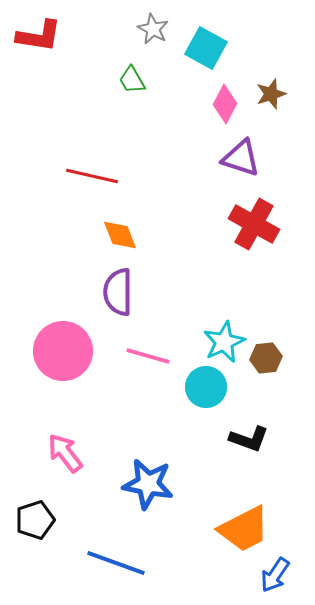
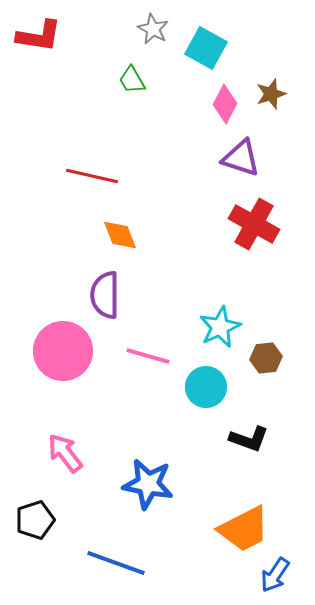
purple semicircle: moved 13 px left, 3 px down
cyan star: moved 4 px left, 15 px up
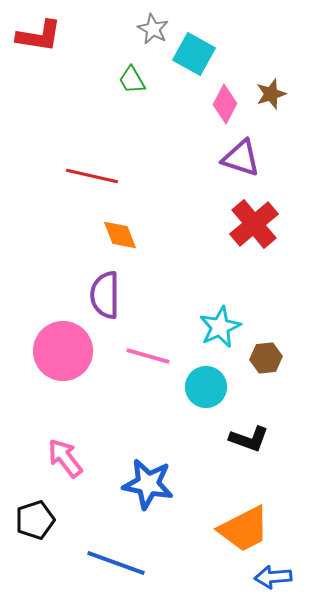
cyan square: moved 12 px left, 6 px down
red cross: rotated 21 degrees clockwise
pink arrow: moved 5 px down
blue arrow: moved 2 px left, 2 px down; rotated 51 degrees clockwise
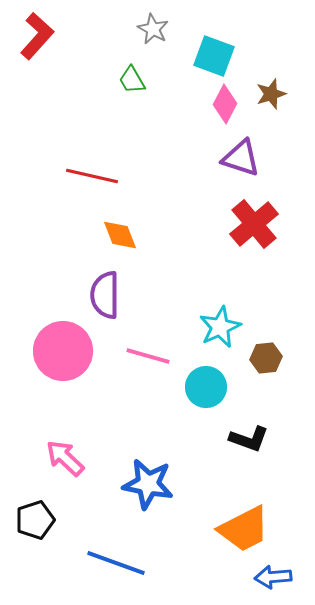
red L-shape: moved 2 px left; rotated 57 degrees counterclockwise
cyan square: moved 20 px right, 2 px down; rotated 9 degrees counterclockwise
pink arrow: rotated 9 degrees counterclockwise
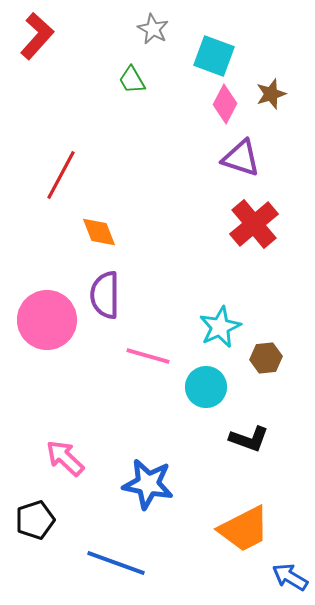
red line: moved 31 px left, 1 px up; rotated 75 degrees counterclockwise
orange diamond: moved 21 px left, 3 px up
pink circle: moved 16 px left, 31 px up
blue arrow: moved 17 px right; rotated 36 degrees clockwise
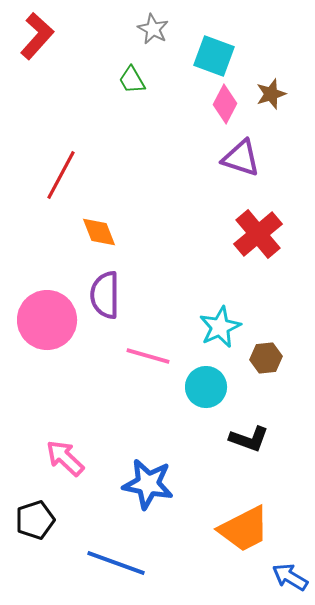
red cross: moved 4 px right, 10 px down
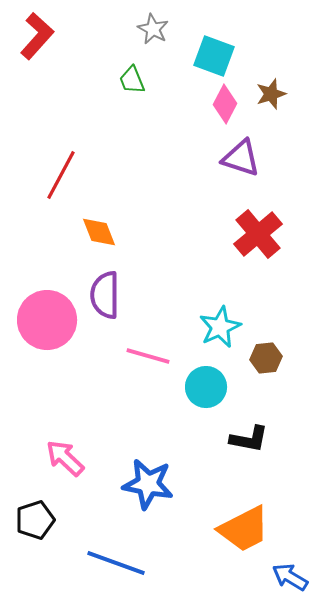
green trapezoid: rotated 8 degrees clockwise
black L-shape: rotated 9 degrees counterclockwise
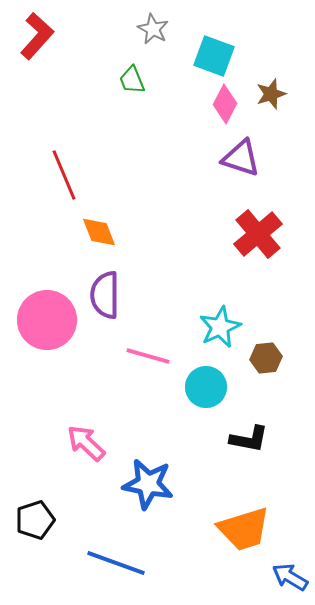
red line: moved 3 px right; rotated 51 degrees counterclockwise
pink arrow: moved 21 px right, 15 px up
orange trapezoid: rotated 10 degrees clockwise
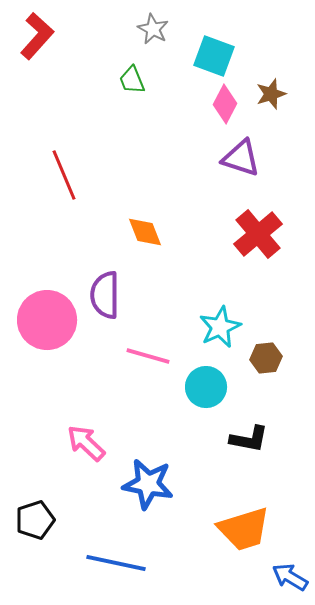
orange diamond: moved 46 px right
blue line: rotated 8 degrees counterclockwise
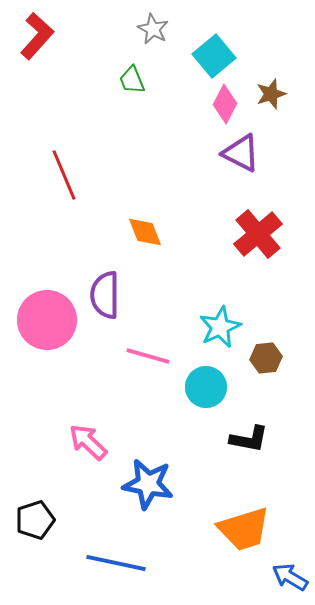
cyan square: rotated 30 degrees clockwise
purple triangle: moved 5 px up; rotated 9 degrees clockwise
pink arrow: moved 2 px right, 1 px up
